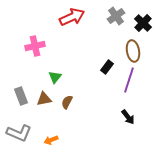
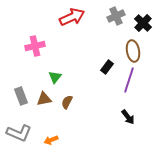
gray cross: rotated 12 degrees clockwise
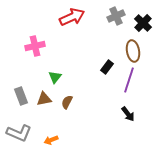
black arrow: moved 3 px up
